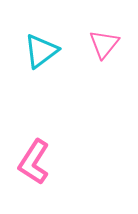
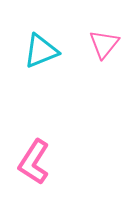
cyan triangle: rotated 15 degrees clockwise
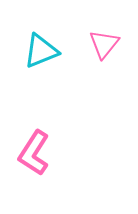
pink L-shape: moved 9 px up
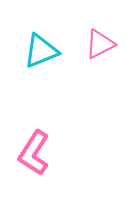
pink triangle: moved 4 px left; rotated 24 degrees clockwise
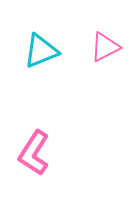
pink triangle: moved 5 px right, 3 px down
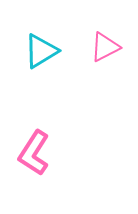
cyan triangle: rotated 9 degrees counterclockwise
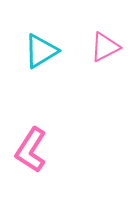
pink L-shape: moved 3 px left, 3 px up
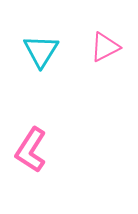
cyan triangle: rotated 27 degrees counterclockwise
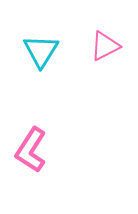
pink triangle: moved 1 px up
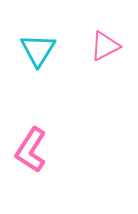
cyan triangle: moved 3 px left, 1 px up
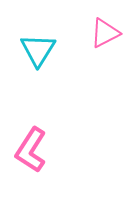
pink triangle: moved 13 px up
